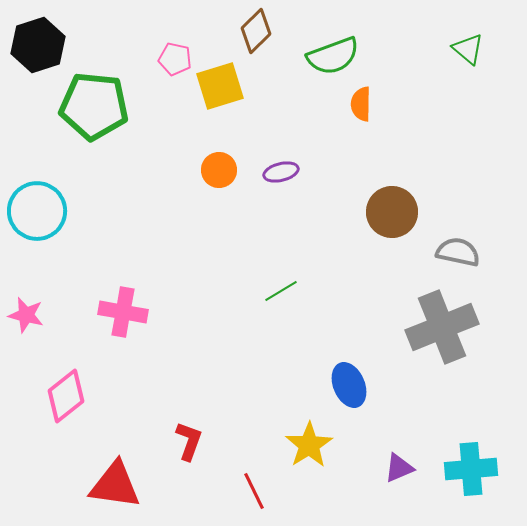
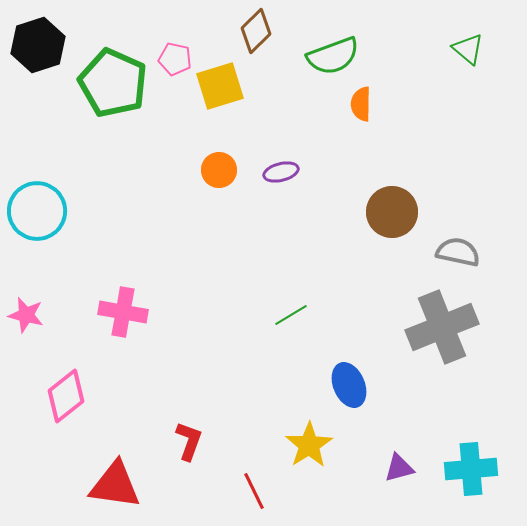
green pentagon: moved 19 px right, 23 px up; rotated 18 degrees clockwise
green line: moved 10 px right, 24 px down
purple triangle: rotated 8 degrees clockwise
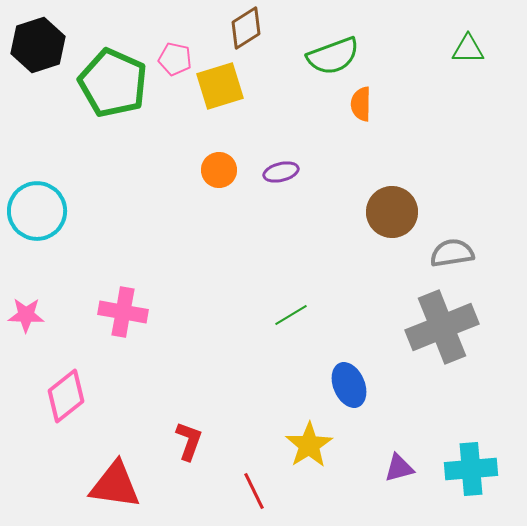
brown diamond: moved 10 px left, 3 px up; rotated 12 degrees clockwise
green triangle: rotated 40 degrees counterclockwise
gray semicircle: moved 6 px left, 1 px down; rotated 21 degrees counterclockwise
pink star: rotated 12 degrees counterclockwise
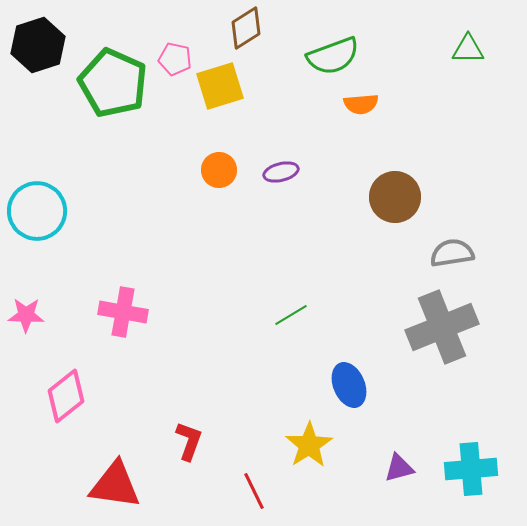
orange semicircle: rotated 96 degrees counterclockwise
brown circle: moved 3 px right, 15 px up
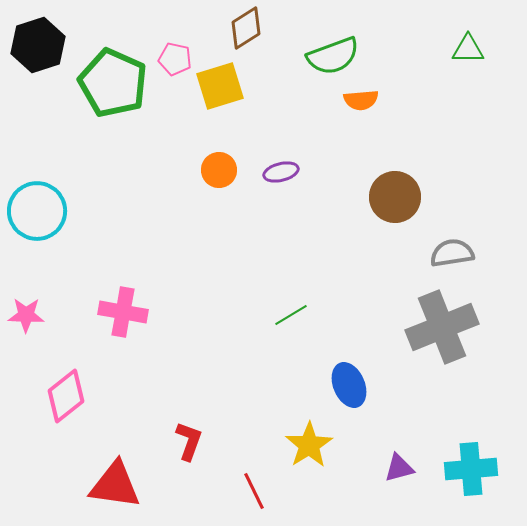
orange semicircle: moved 4 px up
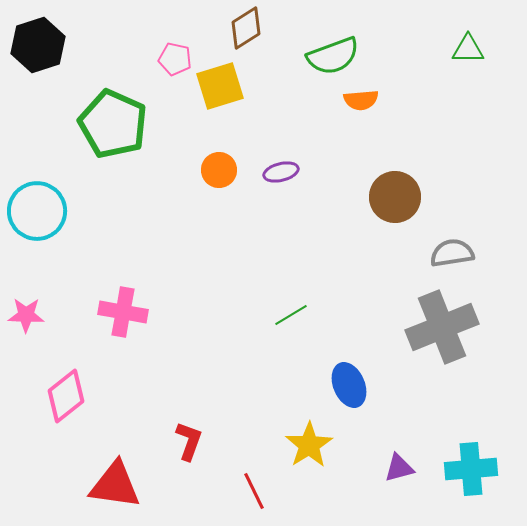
green pentagon: moved 41 px down
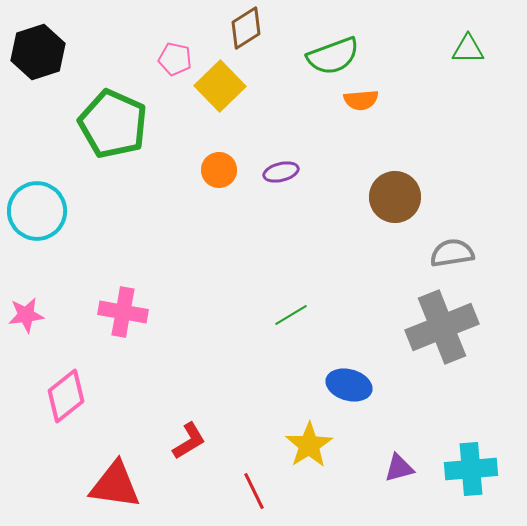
black hexagon: moved 7 px down
yellow square: rotated 27 degrees counterclockwise
pink star: rotated 9 degrees counterclockwise
blue ellipse: rotated 51 degrees counterclockwise
red L-shape: rotated 39 degrees clockwise
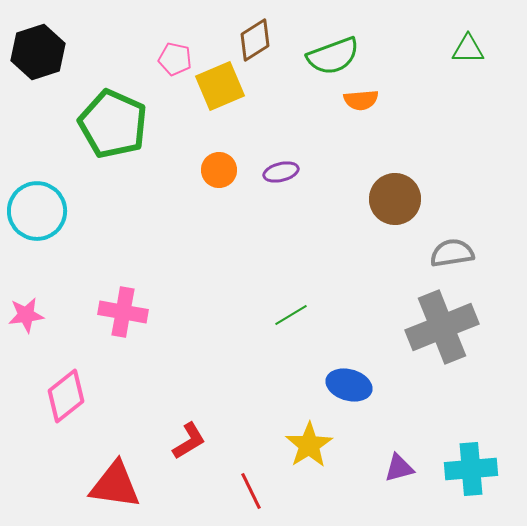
brown diamond: moved 9 px right, 12 px down
yellow square: rotated 21 degrees clockwise
brown circle: moved 2 px down
red line: moved 3 px left
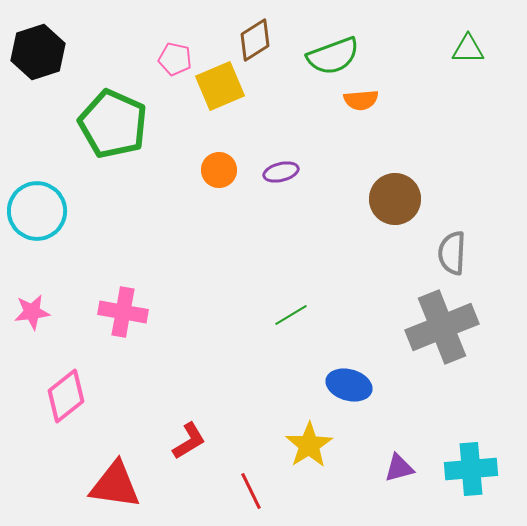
gray semicircle: rotated 78 degrees counterclockwise
pink star: moved 6 px right, 3 px up
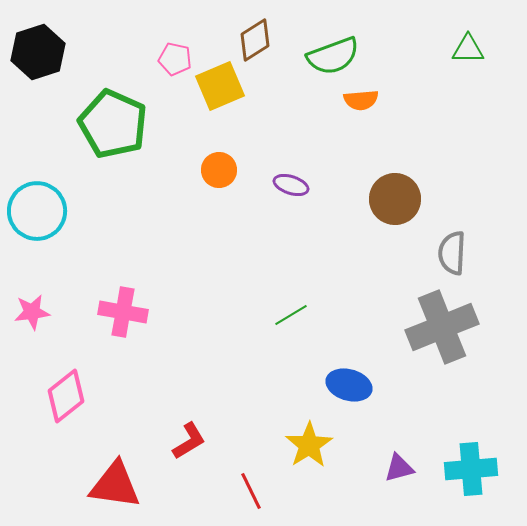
purple ellipse: moved 10 px right, 13 px down; rotated 32 degrees clockwise
